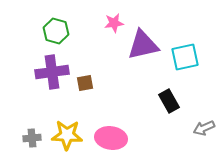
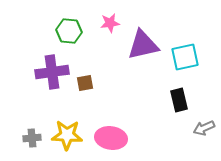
pink star: moved 4 px left
green hexagon: moved 13 px right; rotated 10 degrees counterclockwise
black rectangle: moved 10 px right, 1 px up; rotated 15 degrees clockwise
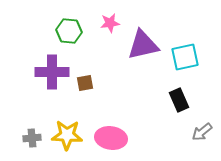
purple cross: rotated 8 degrees clockwise
black rectangle: rotated 10 degrees counterclockwise
gray arrow: moved 2 px left, 4 px down; rotated 15 degrees counterclockwise
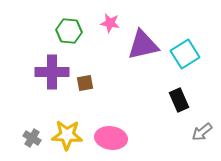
pink star: rotated 18 degrees clockwise
cyan square: moved 3 px up; rotated 20 degrees counterclockwise
gray cross: rotated 36 degrees clockwise
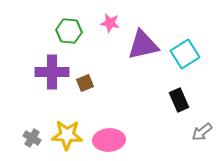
brown square: rotated 12 degrees counterclockwise
pink ellipse: moved 2 px left, 2 px down; rotated 12 degrees counterclockwise
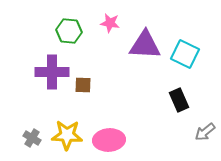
purple triangle: moved 2 px right; rotated 16 degrees clockwise
cyan square: rotated 32 degrees counterclockwise
brown square: moved 2 px left, 2 px down; rotated 24 degrees clockwise
gray arrow: moved 3 px right
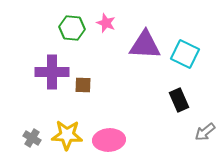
pink star: moved 4 px left; rotated 12 degrees clockwise
green hexagon: moved 3 px right, 3 px up
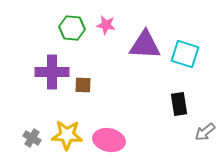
pink star: moved 2 px down; rotated 12 degrees counterclockwise
cyan square: rotated 8 degrees counterclockwise
black rectangle: moved 4 px down; rotated 15 degrees clockwise
pink ellipse: rotated 16 degrees clockwise
